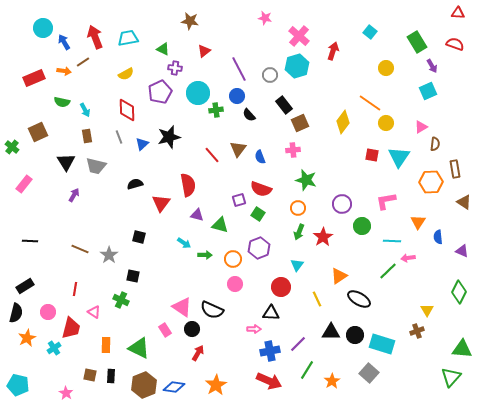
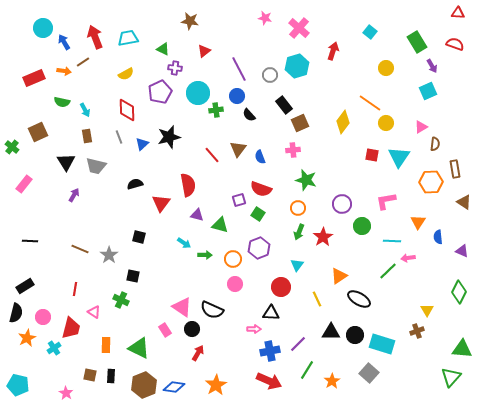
pink cross at (299, 36): moved 8 px up
pink circle at (48, 312): moved 5 px left, 5 px down
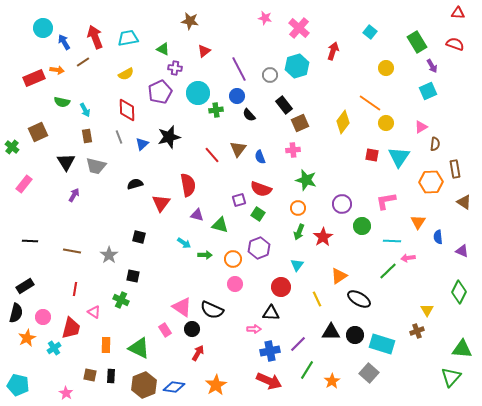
orange arrow at (64, 71): moved 7 px left, 1 px up
brown line at (80, 249): moved 8 px left, 2 px down; rotated 12 degrees counterclockwise
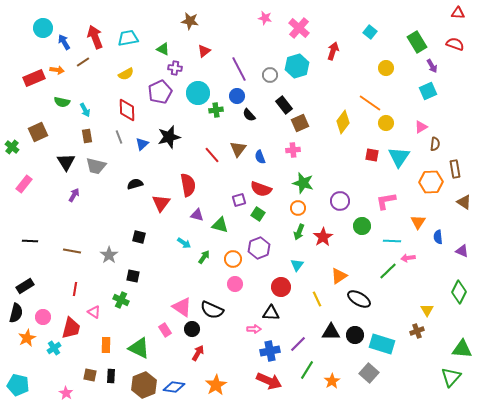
green star at (306, 180): moved 3 px left, 3 px down
purple circle at (342, 204): moved 2 px left, 3 px up
green arrow at (205, 255): moved 1 px left, 2 px down; rotated 56 degrees counterclockwise
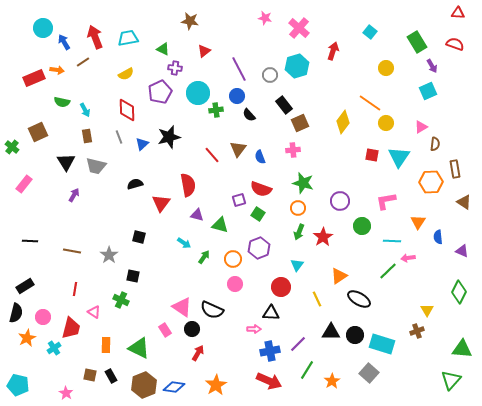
black rectangle at (111, 376): rotated 32 degrees counterclockwise
green triangle at (451, 377): moved 3 px down
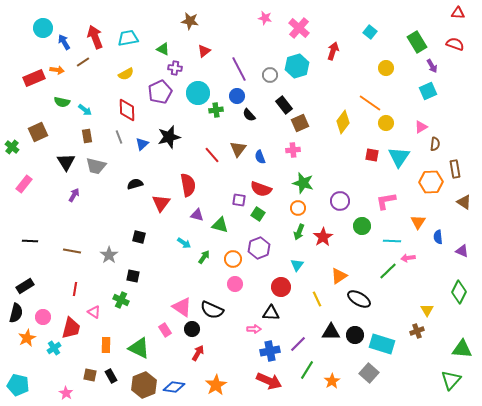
cyan arrow at (85, 110): rotated 24 degrees counterclockwise
purple square at (239, 200): rotated 24 degrees clockwise
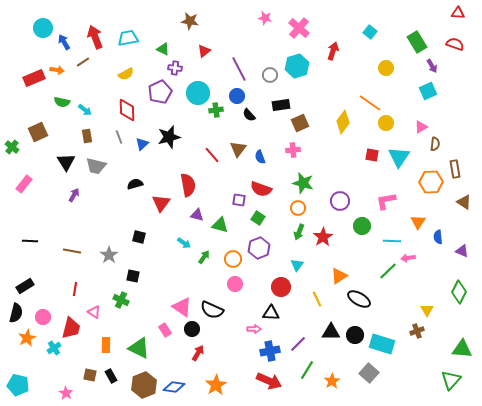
black rectangle at (284, 105): moved 3 px left; rotated 60 degrees counterclockwise
green square at (258, 214): moved 4 px down
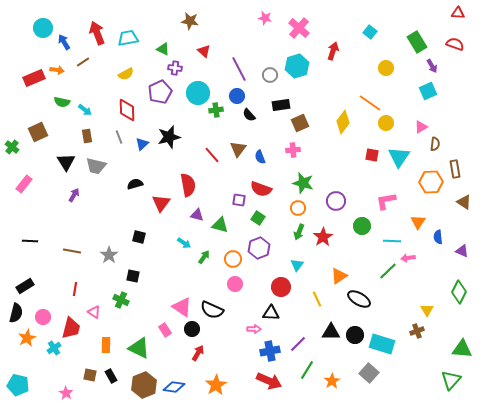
red arrow at (95, 37): moved 2 px right, 4 px up
red triangle at (204, 51): rotated 40 degrees counterclockwise
purple circle at (340, 201): moved 4 px left
